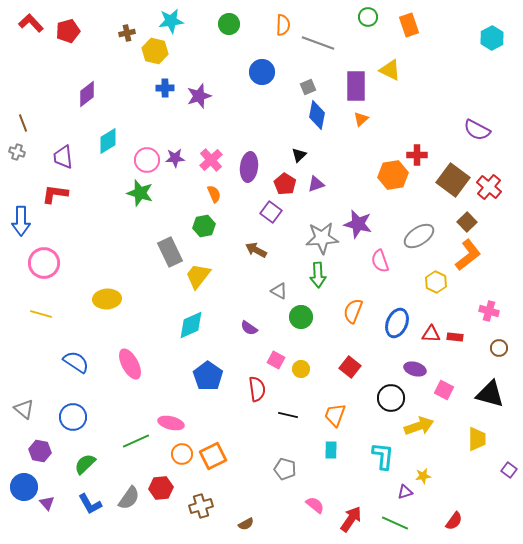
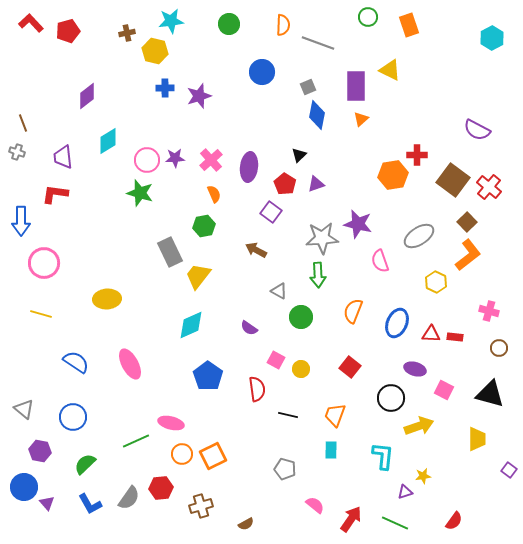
purple diamond at (87, 94): moved 2 px down
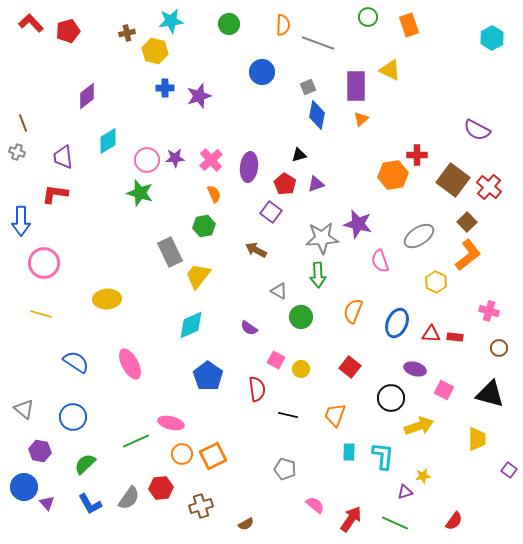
black triangle at (299, 155): rotated 28 degrees clockwise
cyan rectangle at (331, 450): moved 18 px right, 2 px down
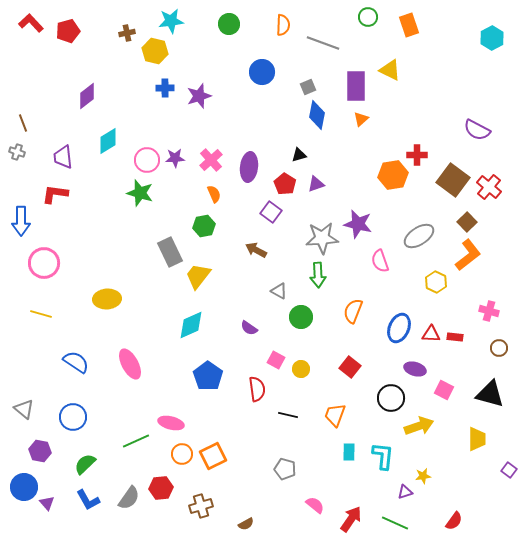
gray line at (318, 43): moved 5 px right
blue ellipse at (397, 323): moved 2 px right, 5 px down
blue L-shape at (90, 504): moved 2 px left, 4 px up
